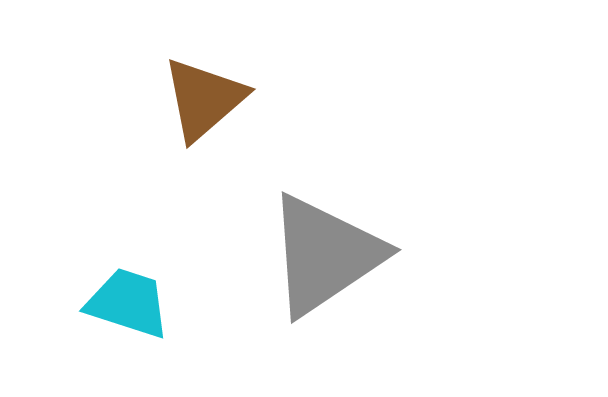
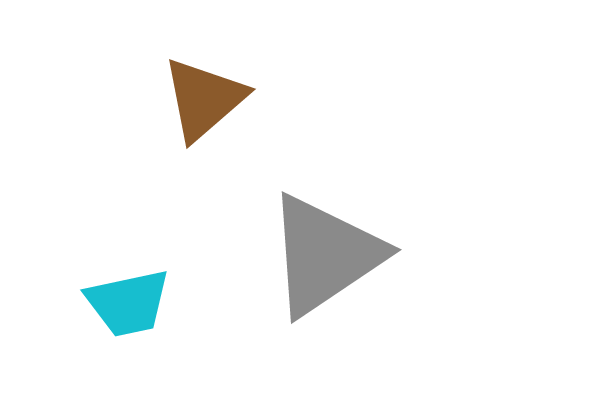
cyan trapezoid: rotated 150 degrees clockwise
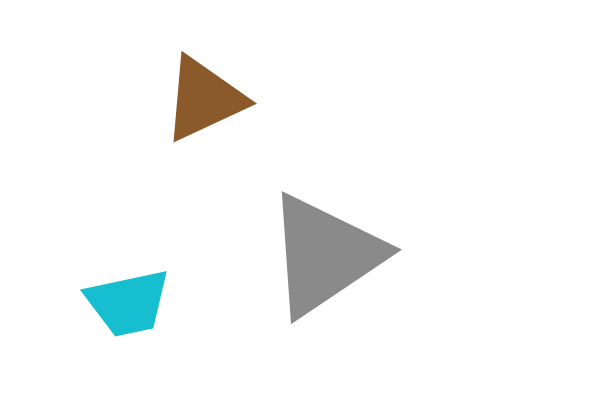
brown triangle: rotated 16 degrees clockwise
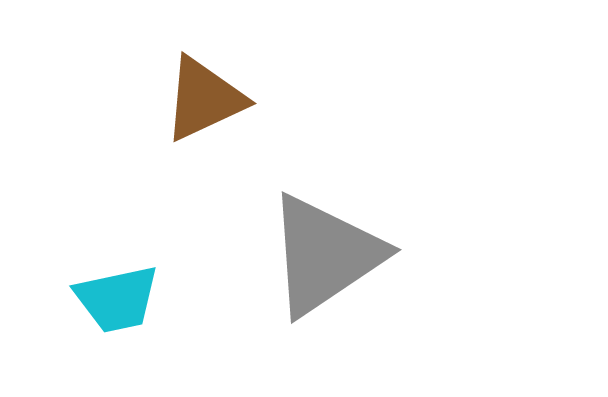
cyan trapezoid: moved 11 px left, 4 px up
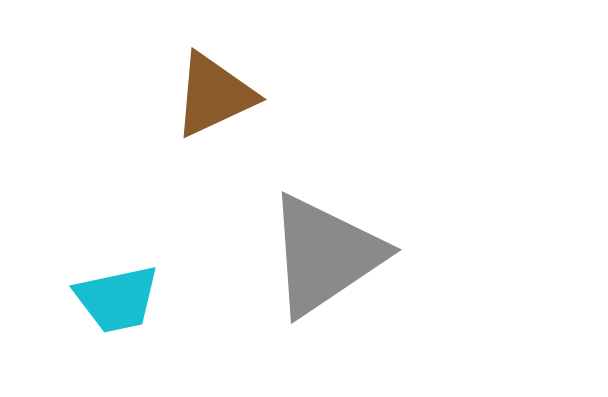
brown triangle: moved 10 px right, 4 px up
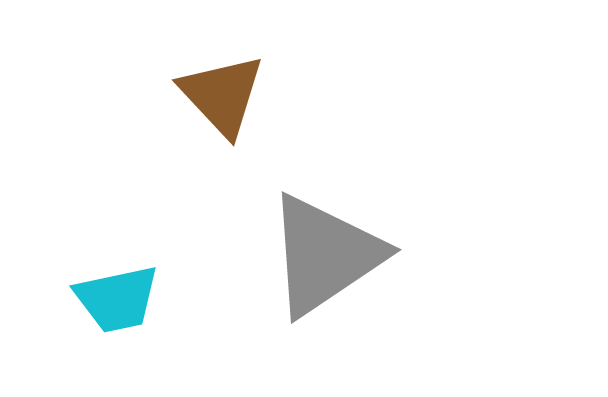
brown triangle: moved 8 px right; rotated 48 degrees counterclockwise
